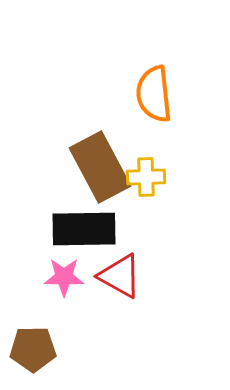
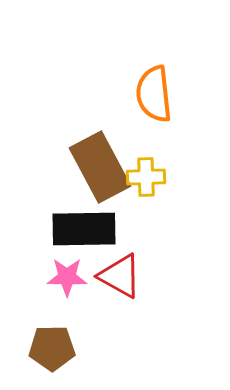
pink star: moved 3 px right
brown pentagon: moved 19 px right, 1 px up
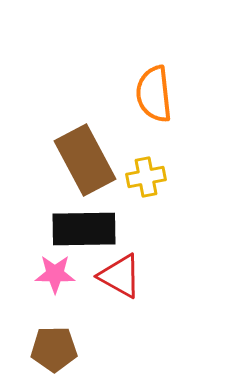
brown rectangle: moved 15 px left, 7 px up
yellow cross: rotated 9 degrees counterclockwise
pink star: moved 12 px left, 3 px up
brown pentagon: moved 2 px right, 1 px down
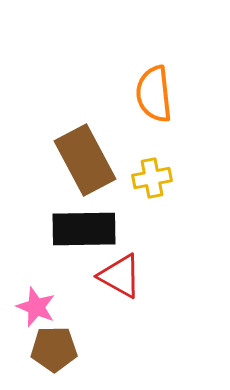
yellow cross: moved 6 px right, 1 px down
pink star: moved 19 px left, 33 px down; rotated 21 degrees clockwise
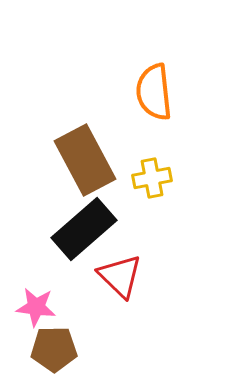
orange semicircle: moved 2 px up
black rectangle: rotated 40 degrees counterclockwise
red triangle: rotated 15 degrees clockwise
pink star: rotated 15 degrees counterclockwise
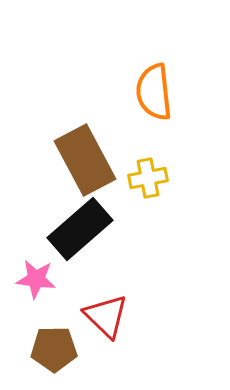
yellow cross: moved 4 px left
black rectangle: moved 4 px left
red triangle: moved 14 px left, 40 px down
pink star: moved 28 px up
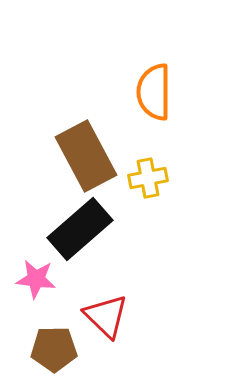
orange semicircle: rotated 6 degrees clockwise
brown rectangle: moved 1 px right, 4 px up
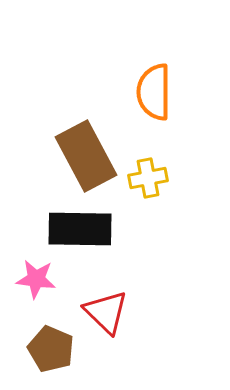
black rectangle: rotated 42 degrees clockwise
red triangle: moved 4 px up
brown pentagon: moved 3 px left; rotated 24 degrees clockwise
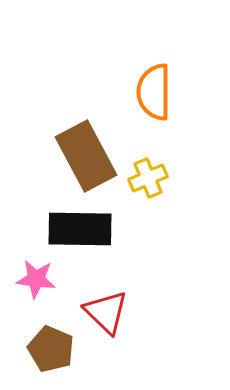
yellow cross: rotated 12 degrees counterclockwise
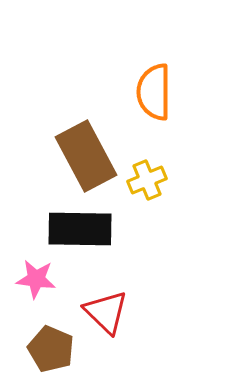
yellow cross: moved 1 px left, 2 px down
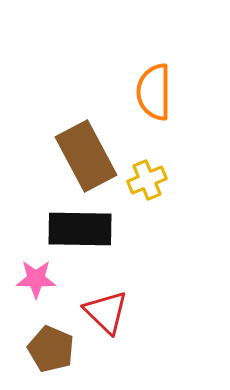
pink star: rotated 6 degrees counterclockwise
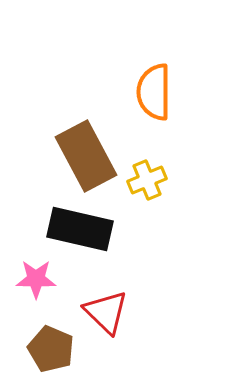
black rectangle: rotated 12 degrees clockwise
